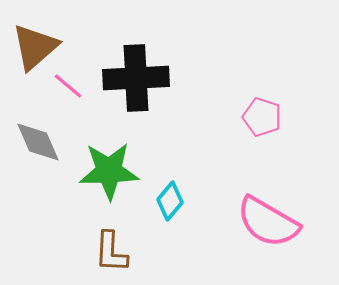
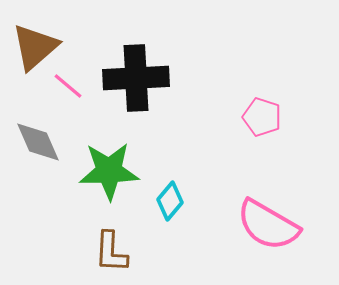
pink semicircle: moved 3 px down
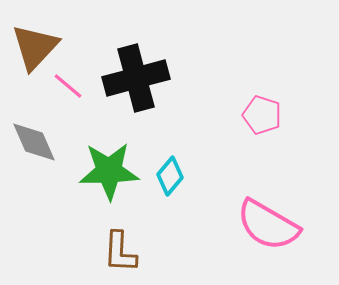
brown triangle: rotated 6 degrees counterclockwise
black cross: rotated 12 degrees counterclockwise
pink pentagon: moved 2 px up
gray diamond: moved 4 px left
cyan diamond: moved 25 px up
brown L-shape: moved 9 px right
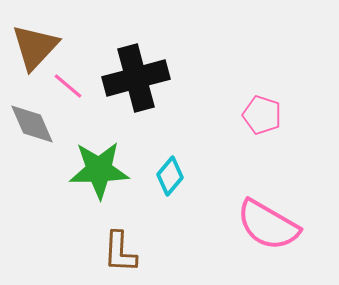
gray diamond: moved 2 px left, 18 px up
green star: moved 10 px left, 1 px up
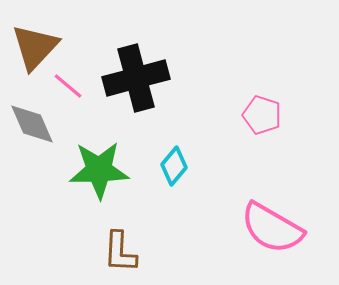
cyan diamond: moved 4 px right, 10 px up
pink semicircle: moved 4 px right, 3 px down
